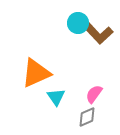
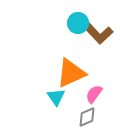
orange triangle: moved 35 px right
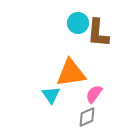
brown L-shape: rotated 48 degrees clockwise
orange triangle: rotated 16 degrees clockwise
cyan triangle: moved 5 px left, 2 px up
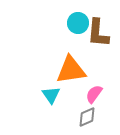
orange triangle: moved 3 px up
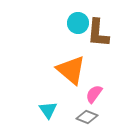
orange triangle: rotated 48 degrees clockwise
cyan triangle: moved 3 px left, 15 px down
gray diamond: rotated 45 degrees clockwise
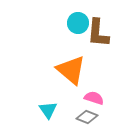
pink semicircle: moved 4 px down; rotated 72 degrees clockwise
